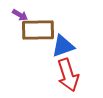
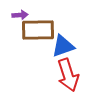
purple arrow: rotated 35 degrees counterclockwise
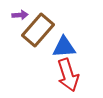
brown rectangle: rotated 48 degrees counterclockwise
blue triangle: moved 1 px right, 1 px down; rotated 15 degrees clockwise
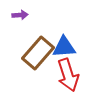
brown rectangle: moved 23 px down
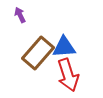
purple arrow: rotated 112 degrees counterclockwise
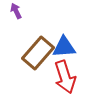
purple arrow: moved 4 px left, 4 px up
red arrow: moved 3 px left, 2 px down
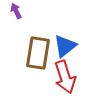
blue triangle: moved 1 px right, 1 px up; rotated 35 degrees counterclockwise
brown rectangle: rotated 32 degrees counterclockwise
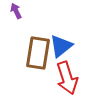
blue triangle: moved 4 px left
red arrow: moved 2 px right, 1 px down
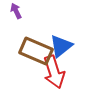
brown rectangle: moved 2 px left, 2 px up; rotated 76 degrees counterclockwise
red arrow: moved 13 px left, 6 px up
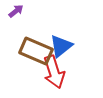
purple arrow: rotated 77 degrees clockwise
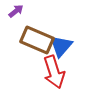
blue triangle: rotated 10 degrees counterclockwise
brown rectangle: moved 1 px right, 11 px up
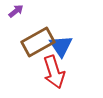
brown rectangle: moved 1 px right, 2 px down; rotated 52 degrees counterclockwise
blue triangle: rotated 15 degrees counterclockwise
